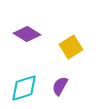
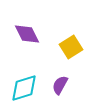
purple diamond: rotated 32 degrees clockwise
purple semicircle: moved 1 px up
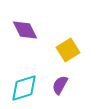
purple diamond: moved 2 px left, 4 px up
yellow square: moved 3 px left, 3 px down
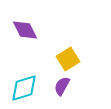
yellow square: moved 9 px down
purple semicircle: moved 2 px right, 1 px down
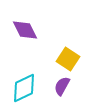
yellow square: rotated 25 degrees counterclockwise
cyan diamond: rotated 8 degrees counterclockwise
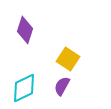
purple diamond: rotated 44 degrees clockwise
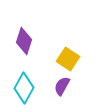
purple diamond: moved 1 px left, 11 px down
cyan diamond: rotated 36 degrees counterclockwise
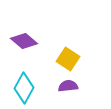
purple diamond: rotated 68 degrees counterclockwise
purple semicircle: moved 6 px right; rotated 54 degrees clockwise
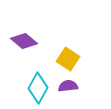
cyan diamond: moved 14 px right
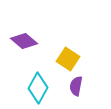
purple semicircle: moved 8 px right; rotated 72 degrees counterclockwise
